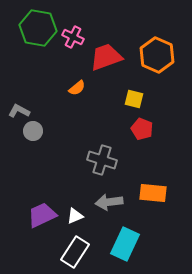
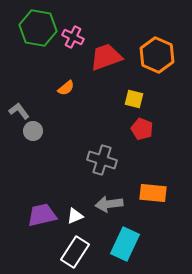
orange semicircle: moved 11 px left
gray L-shape: rotated 25 degrees clockwise
gray arrow: moved 2 px down
purple trapezoid: rotated 12 degrees clockwise
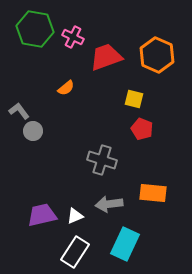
green hexagon: moved 3 px left, 1 px down
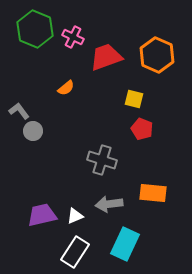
green hexagon: rotated 12 degrees clockwise
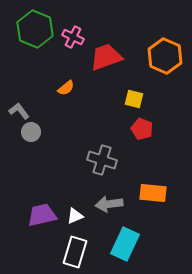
orange hexagon: moved 8 px right, 1 px down
gray circle: moved 2 px left, 1 px down
white rectangle: rotated 16 degrees counterclockwise
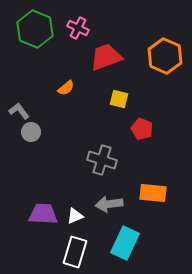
pink cross: moved 5 px right, 9 px up
yellow square: moved 15 px left
purple trapezoid: moved 1 px right, 1 px up; rotated 16 degrees clockwise
cyan rectangle: moved 1 px up
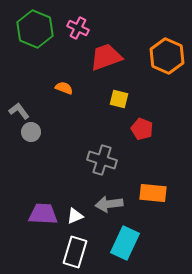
orange hexagon: moved 2 px right
orange semicircle: moved 2 px left; rotated 120 degrees counterclockwise
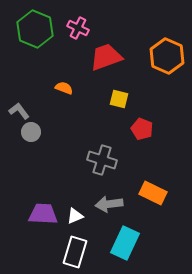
orange rectangle: rotated 20 degrees clockwise
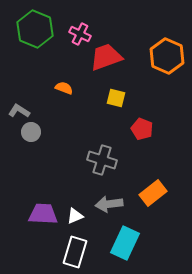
pink cross: moved 2 px right, 6 px down
yellow square: moved 3 px left, 1 px up
gray L-shape: rotated 20 degrees counterclockwise
orange rectangle: rotated 64 degrees counterclockwise
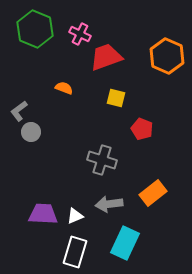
gray L-shape: rotated 70 degrees counterclockwise
